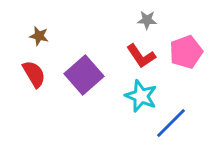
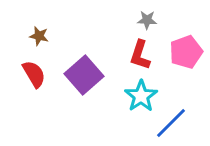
red L-shape: moved 1 px left, 1 px up; rotated 52 degrees clockwise
cyan star: rotated 16 degrees clockwise
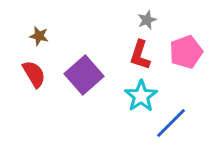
gray star: rotated 24 degrees counterclockwise
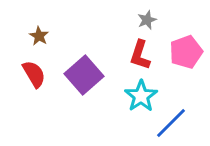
brown star: rotated 18 degrees clockwise
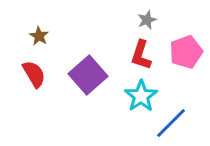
red L-shape: moved 1 px right
purple square: moved 4 px right
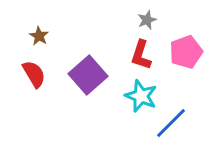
cyan star: rotated 16 degrees counterclockwise
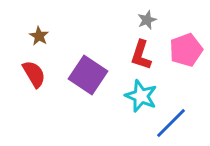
pink pentagon: moved 2 px up
purple square: rotated 15 degrees counterclockwise
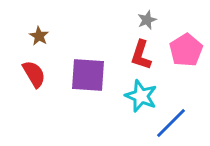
pink pentagon: rotated 12 degrees counterclockwise
purple square: rotated 30 degrees counterclockwise
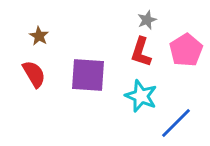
red L-shape: moved 3 px up
blue line: moved 5 px right
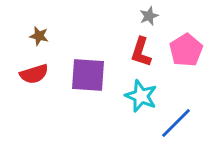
gray star: moved 2 px right, 4 px up
brown star: rotated 18 degrees counterclockwise
red semicircle: rotated 104 degrees clockwise
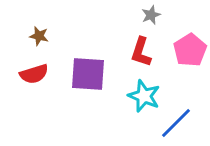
gray star: moved 2 px right, 1 px up
pink pentagon: moved 4 px right
purple square: moved 1 px up
cyan star: moved 3 px right
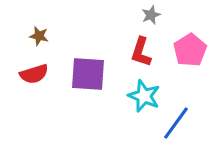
blue line: rotated 9 degrees counterclockwise
